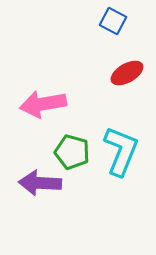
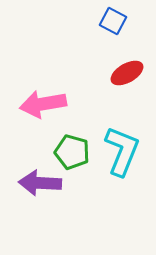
cyan L-shape: moved 1 px right
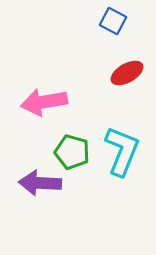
pink arrow: moved 1 px right, 2 px up
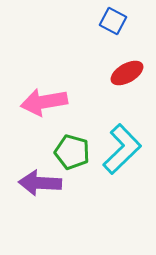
cyan L-shape: moved 2 px up; rotated 24 degrees clockwise
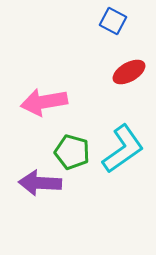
red ellipse: moved 2 px right, 1 px up
cyan L-shape: moved 1 px right; rotated 9 degrees clockwise
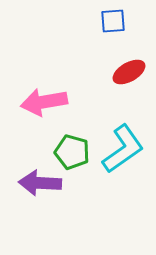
blue square: rotated 32 degrees counterclockwise
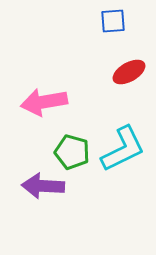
cyan L-shape: rotated 9 degrees clockwise
purple arrow: moved 3 px right, 3 px down
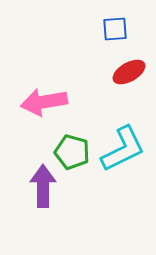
blue square: moved 2 px right, 8 px down
purple arrow: rotated 87 degrees clockwise
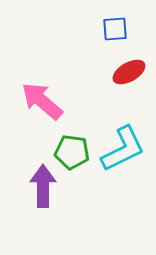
pink arrow: moved 2 px left, 1 px up; rotated 51 degrees clockwise
green pentagon: rotated 8 degrees counterclockwise
